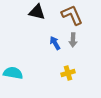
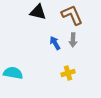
black triangle: moved 1 px right
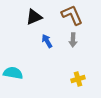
black triangle: moved 4 px left, 5 px down; rotated 36 degrees counterclockwise
blue arrow: moved 8 px left, 2 px up
yellow cross: moved 10 px right, 6 px down
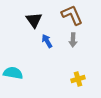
black triangle: moved 3 px down; rotated 42 degrees counterclockwise
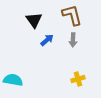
brown L-shape: rotated 10 degrees clockwise
blue arrow: moved 1 px up; rotated 80 degrees clockwise
cyan semicircle: moved 7 px down
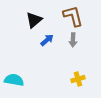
brown L-shape: moved 1 px right, 1 px down
black triangle: rotated 24 degrees clockwise
cyan semicircle: moved 1 px right
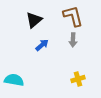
blue arrow: moved 5 px left, 5 px down
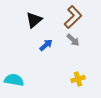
brown L-shape: moved 1 px down; rotated 60 degrees clockwise
gray arrow: rotated 48 degrees counterclockwise
blue arrow: moved 4 px right
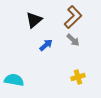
yellow cross: moved 2 px up
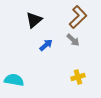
brown L-shape: moved 5 px right
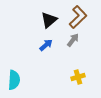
black triangle: moved 15 px right
gray arrow: rotated 96 degrees counterclockwise
cyan semicircle: rotated 84 degrees clockwise
